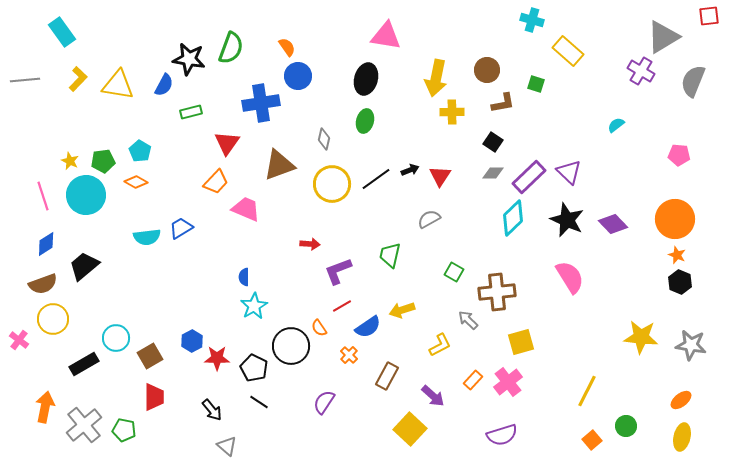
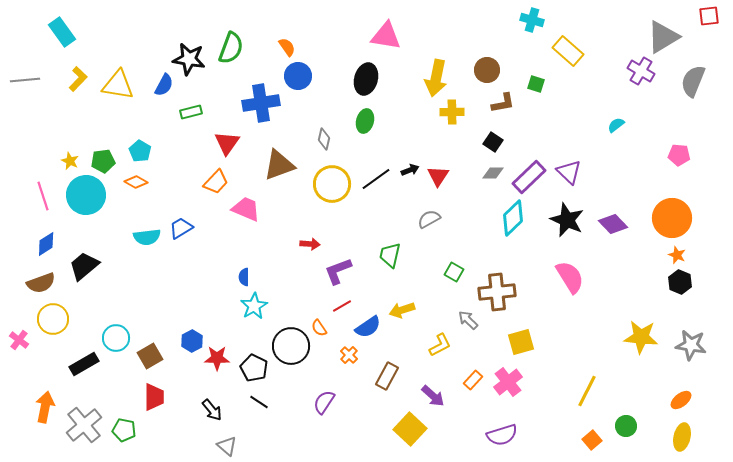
red triangle at (440, 176): moved 2 px left
orange circle at (675, 219): moved 3 px left, 1 px up
brown semicircle at (43, 284): moved 2 px left, 1 px up
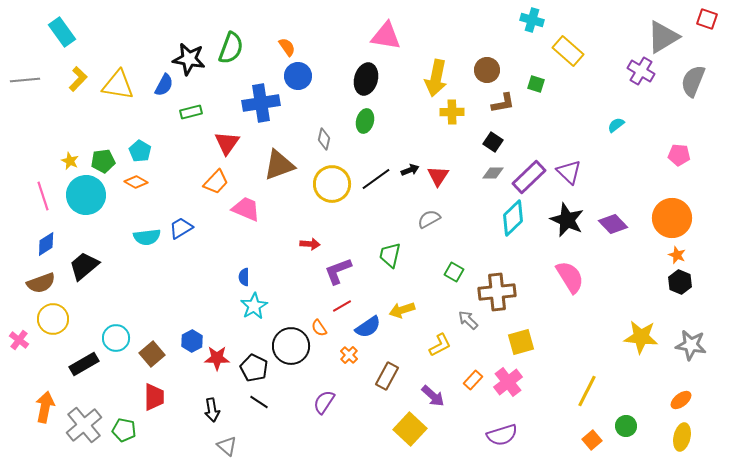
red square at (709, 16): moved 2 px left, 3 px down; rotated 25 degrees clockwise
brown square at (150, 356): moved 2 px right, 2 px up; rotated 10 degrees counterclockwise
black arrow at (212, 410): rotated 30 degrees clockwise
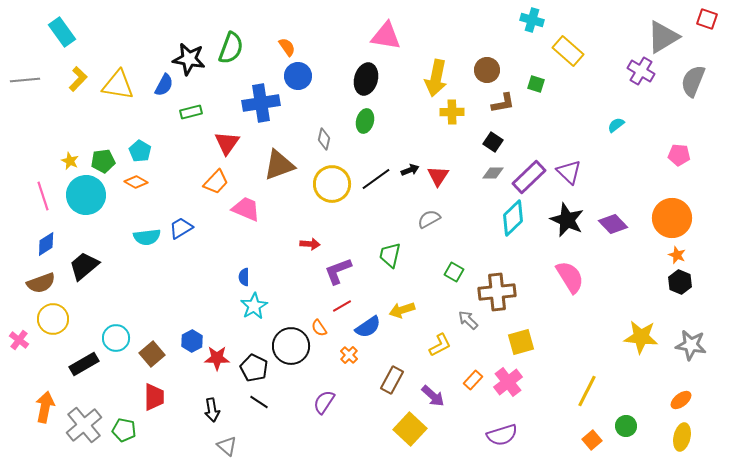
brown rectangle at (387, 376): moved 5 px right, 4 px down
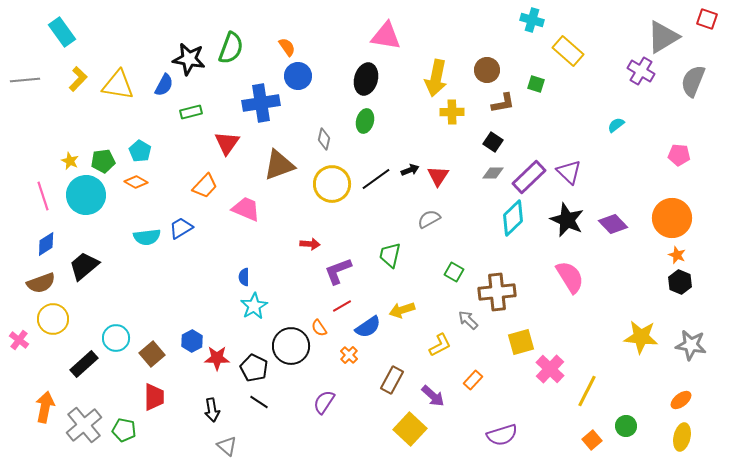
orange trapezoid at (216, 182): moved 11 px left, 4 px down
black rectangle at (84, 364): rotated 12 degrees counterclockwise
pink cross at (508, 382): moved 42 px right, 13 px up; rotated 8 degrees counterclockwise
